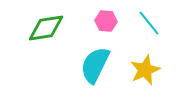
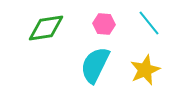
pink hexagon: moved 2 px left, 3 px down
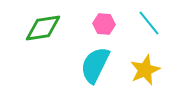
green diamond: moved 3 px left
